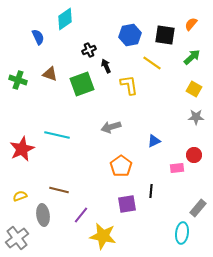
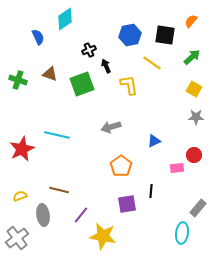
orange semicircle: moved 3 px up
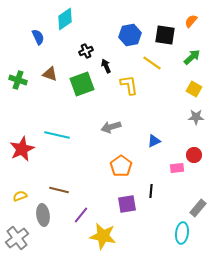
black cross: moved 3 px left, 1 px down
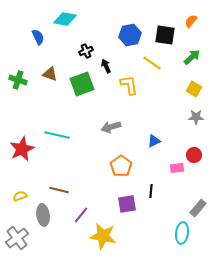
cyan diamond: rotated 45 degrees clockwise
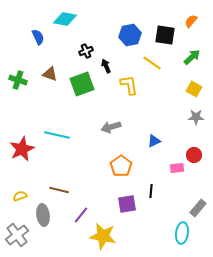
gray cross: moved 3 px up
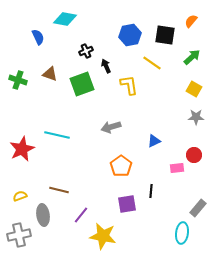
gray cross: moved 2 px right; rotated 25 degrees clockwise
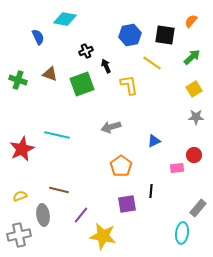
yellow square: rotated 28 degrees clockwise
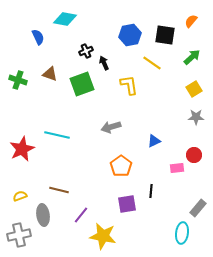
black arrow: moved 2 px left, 3 px up
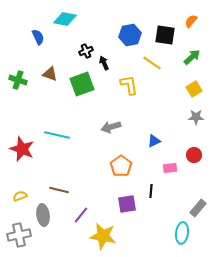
red star: rotated 25 degrees counterclockwise
pink rectangle: moved 7 px left
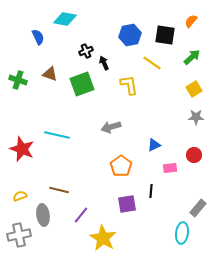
blue triangle: moved 4 px down
yellow star: moved 2 px down; rotated 20 degrees clockwise
